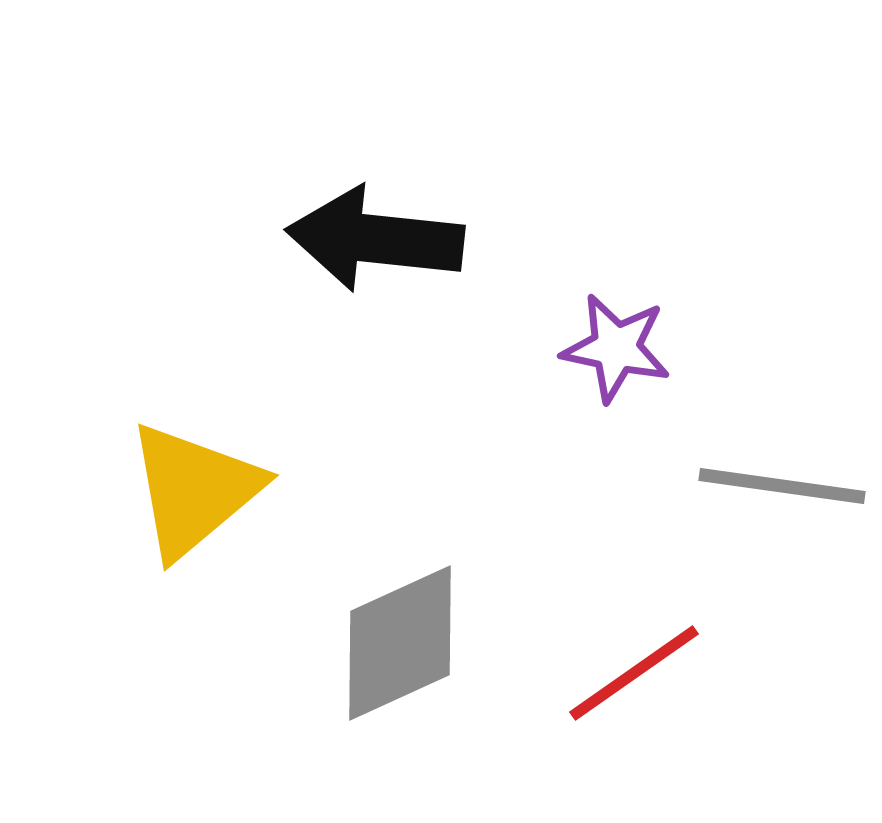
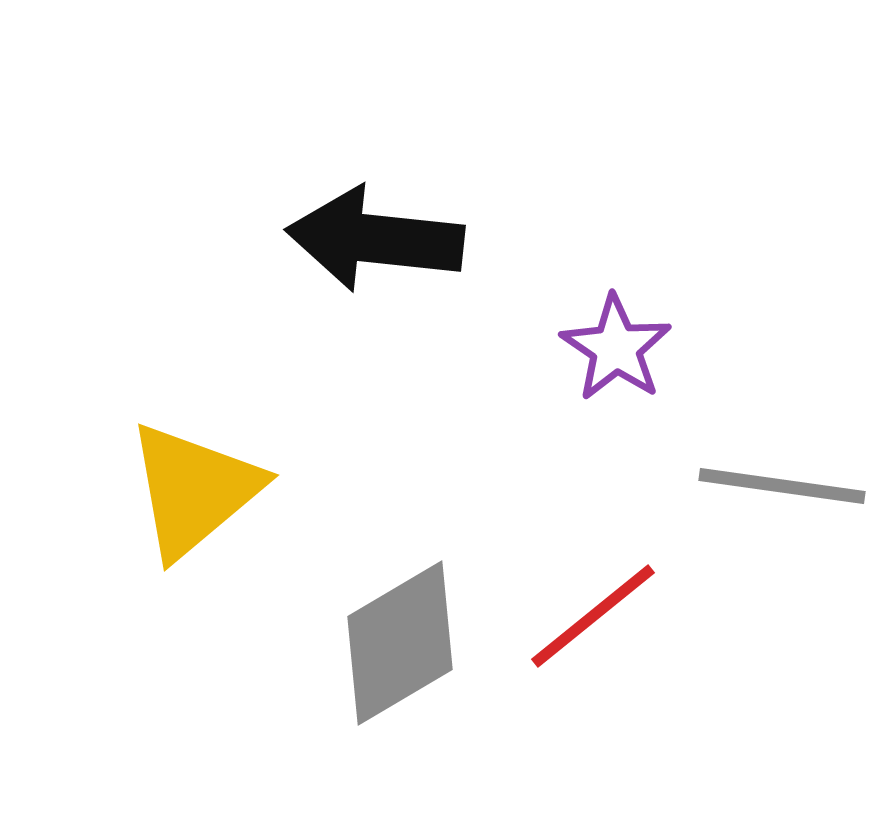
purple star: rotated 22 degrees clockwise
gray diamond: rotated 6 degrees counterclockwise
red line: moved 41 px left, 57 px up; rotated 4 degrees counterclockwise
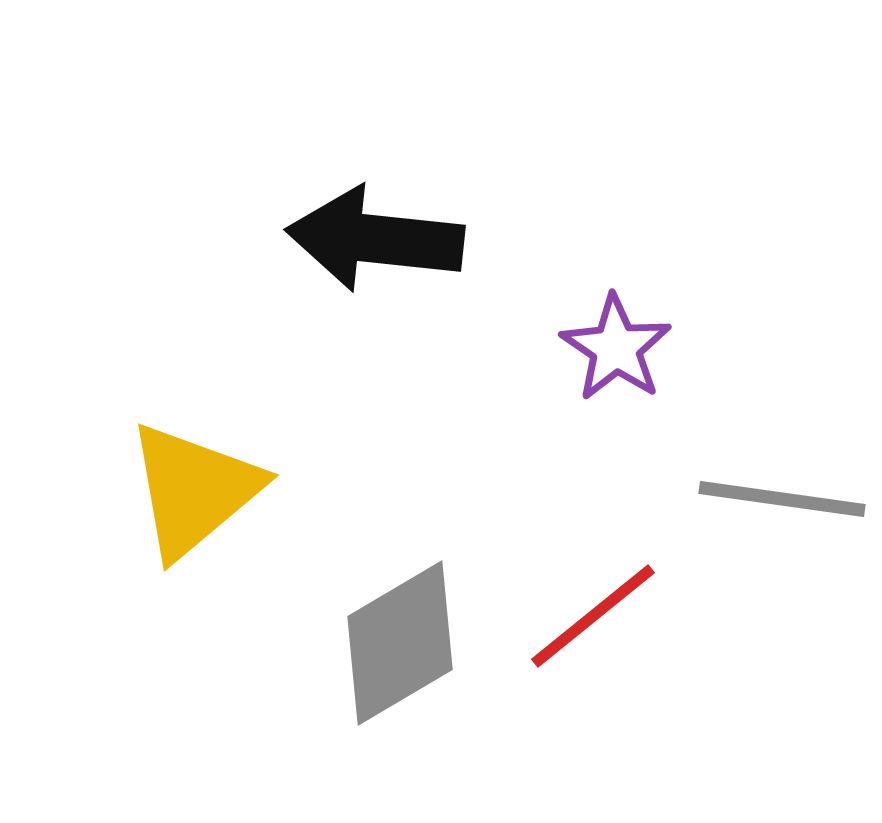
gray line: moved 13 px down
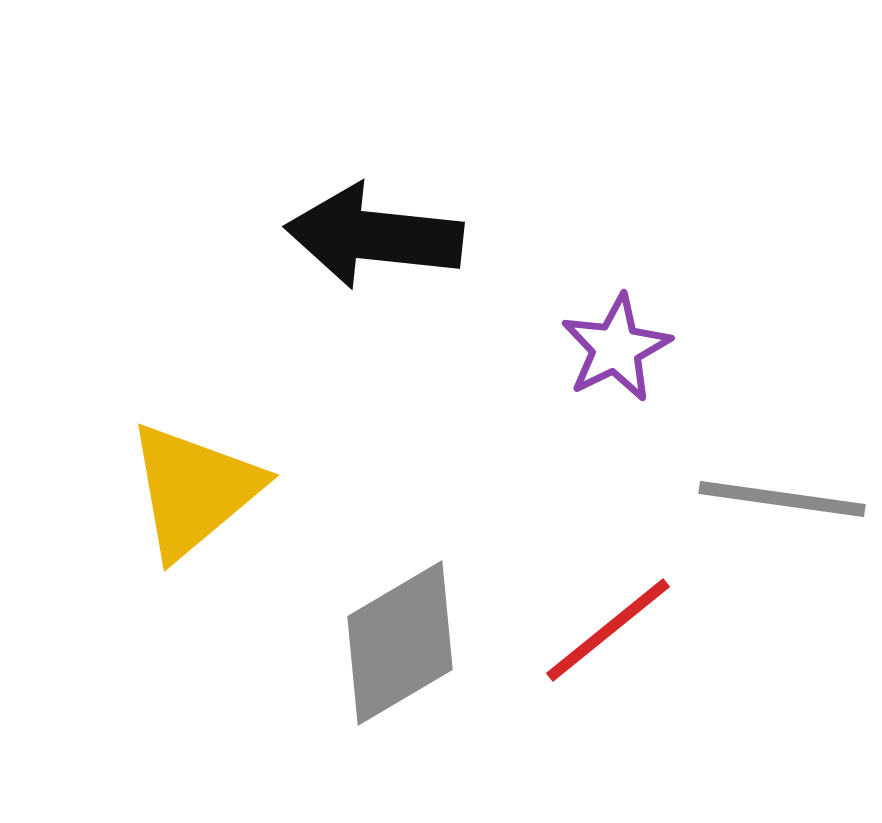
black arrow: moved 1 px left, 3 px up
purple star: rotated 12 degrees clockwise
red line: moved 15 px right, 14 px down
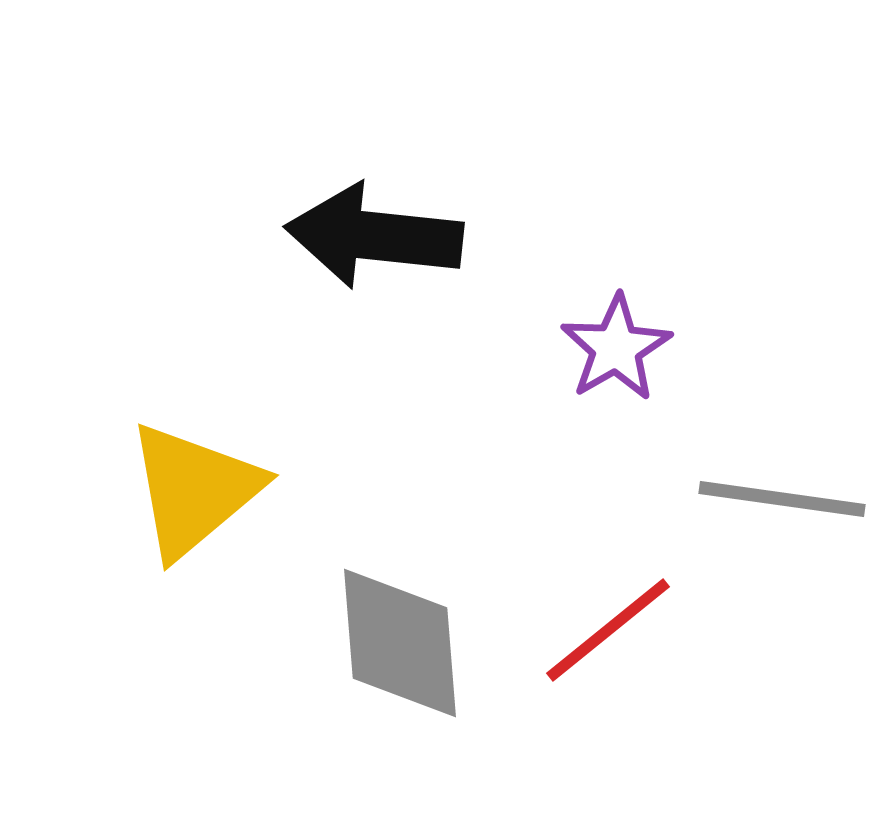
purple star: rotated 4 degrees counterclockwise
gray diamond: rotated 64 degrees counterclockwise
